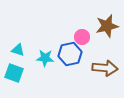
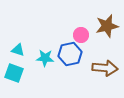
pink circle: moved 1 px left, 2 px up
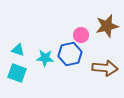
cyan square: moved 3 px right
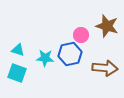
brown star: rotated 30 degrees clockwise
